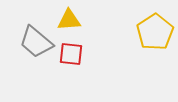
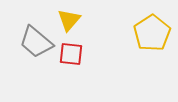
yellow triangle: rotated 45 degrees counterclockwise
yellow pentagon: moved 3 px left, 1 px down
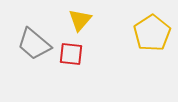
yellow triangle: moved 11 px right
gray trapezoid: moved 2 px left, 2 px down
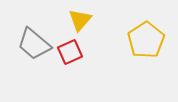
yellow pentagon: moved 6 px left, 7 px down
red square: moved 1 px left, 2 px up; rotated 30 degrees counterclockwise
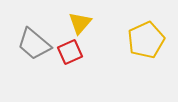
yellow triangle: moved 3 px down
yellow pentagon: rotated 9 degrees clockwise
